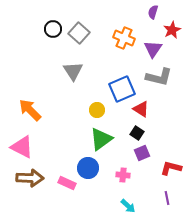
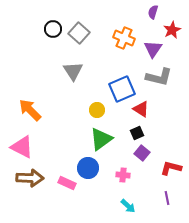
black square: rotated 32 degrees clockwise
purple square: rotated 28 degrees counterclockwise
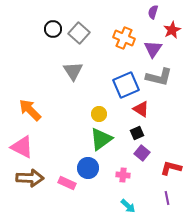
blue square: moved 4 px right, 4 px up
yellow circle: moved 2 px right, 4 px down
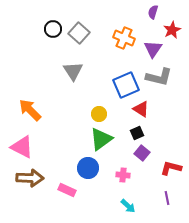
pink rectangle: moved 7 px down
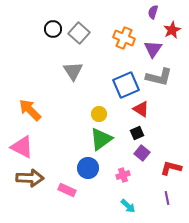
pink cross: rotated 24 degrees counterclockwise
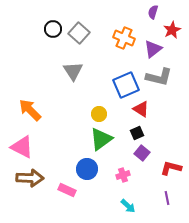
purple triangle: rotated 18 degrees clockwise
blue circle: moved 1 px left, 1 px down
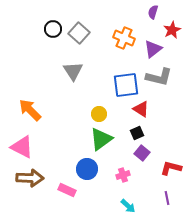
blue square: rotated 16 degrees clockwise
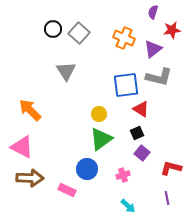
red star: rotated 18 degrees clockwise
gray triangle: moved 7 px left
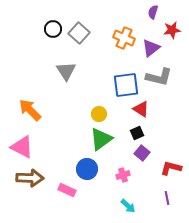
purple triangle: moved 2 px left, 1 px up
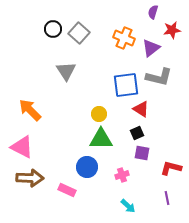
green triangle: rotated 35 degrees clockwise
purple square: rotated 28 degrees counterclockwise
blue circle: moved 2 px up
pink cross: moved 1 px left
